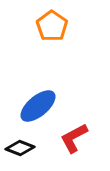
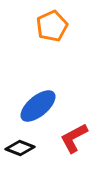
orange pentagon: rotated 12 degrees clockwise
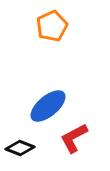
blue ellipse: moved 10 px right
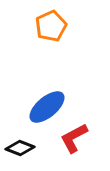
orange pentagon: moved 1 px left
blue ellipse: moved 1 px left, 1 px down
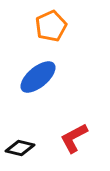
blue ellipse: moved 9 px left, 30 px up
black diamond: rotated 8 degrees counterclockwise
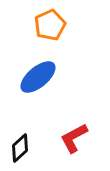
orange pentagon: moved 1 px left, 1 px up
black diamond: rotated 56 degrees counterclockwise
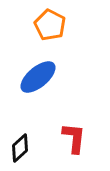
orange pentagon: rotated 20 degrees counterclockwise
red L-shape: rotated 124 degrees clockwise
